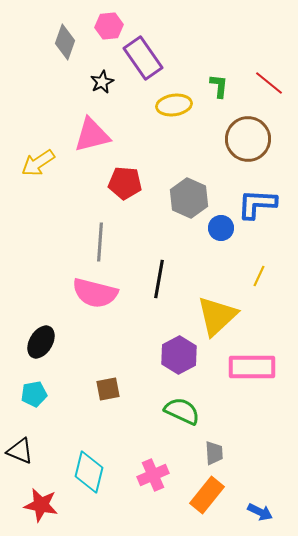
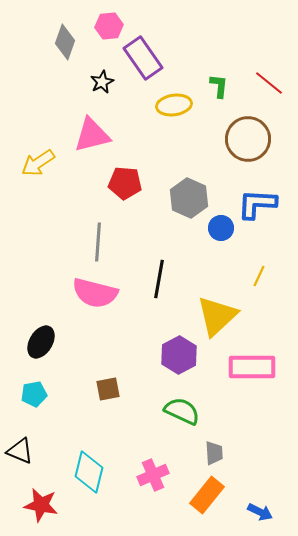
gray line: moved 2 px left
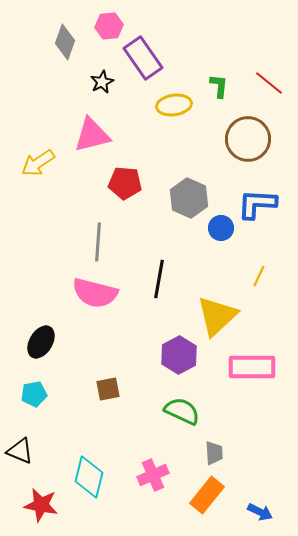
cyan diamond: moved 5 px down
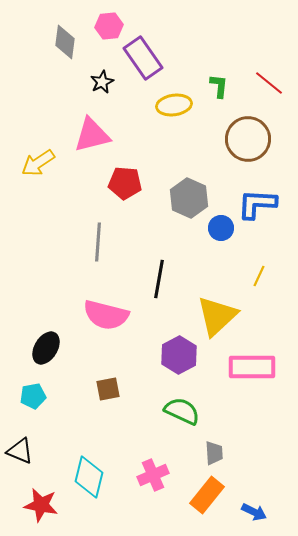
gray diamond: rotated 12 degrees counterclockwise
pink semicircle: moved 11 px right, 22 px down
black ellipse: moved 5 px right, 6 px down
cyan pentagon: moved 1 px left, 2 px down
blue arrow: moved 6 px left
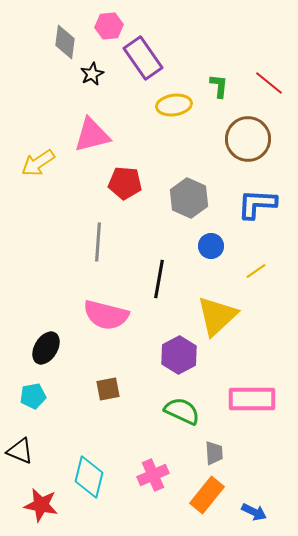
black star: moved 10 px left, 8 px up
blue circle: moved 10 px left, 18 px down
yellow line: moved 3 px left, 5 px up; rotated 30 degrees clockwise
pink rectangle: moved 32 px down
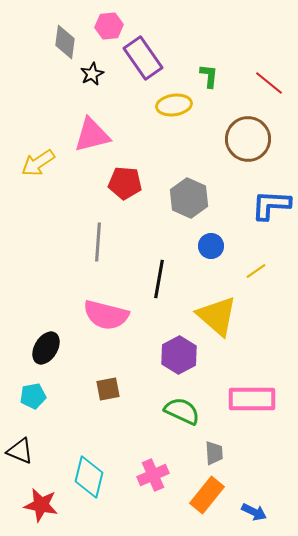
green L-shape: moved 10 px left, 10 px up
blue L-shape: moved 14 px right, 1 px down
yellow triangle: rotated 36 degrees counterclockwise
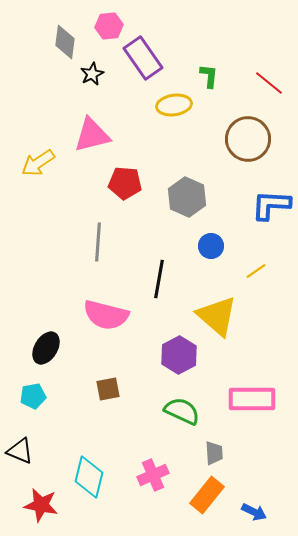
gray hexagon: moved 2 px left, 1 px up
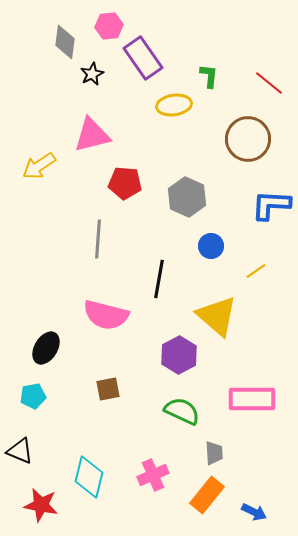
yellow arrow: moved 1 px right, 3 px down
gray line: moved 3 px up
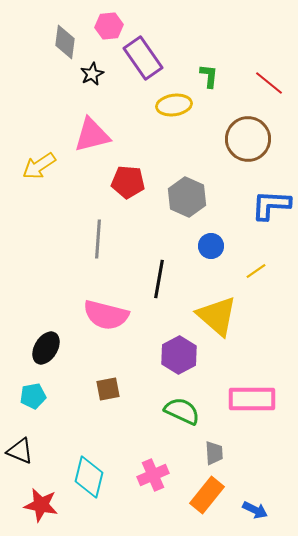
red pentagon: moved 3 px right, 1 px up
blue arrow: moved 1 px right, 2 px up
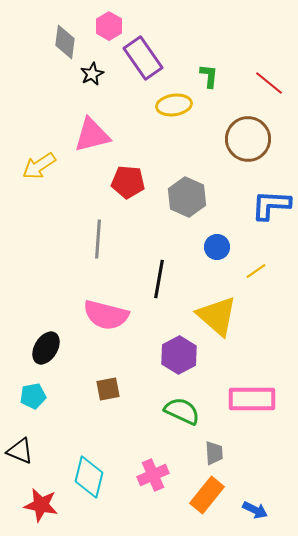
pink hexagon: rotated 24 degrees counterclockwise
blue circle: moved 6 px right, 1 px down
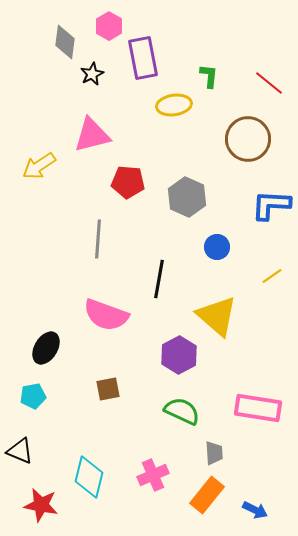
purple rectangle: rotated 24 degrees clockwise
yellow line: moved 16 px right, 5 px down
pink semicircle: rotated 6 degrees clockwise
pink rectangle: moved 6 px right, 9 px down; rotated 9 degrees clockwise
